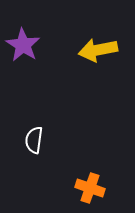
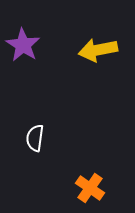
white semicircle: moved 1 px right, 2 px up
orange cross: rotated 16 degrees clockwise
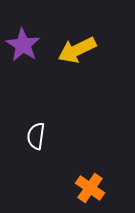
yellow arrow: moved 21 px left; rotated 15 degrees counterclockwise
white semicircle: moved 1 px right, 2 px up
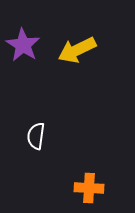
orange cross: moved 1 px left; rotated 32 degrees counterclockwise
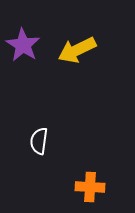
white semicircle: moved 3 px right, 5 px down
orange cross: moved 1 px right, 1 px up
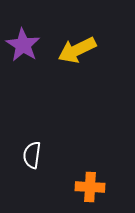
white semicircle: moved 7 px left, 14 px down
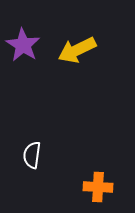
orange cross: moved 8 px right
